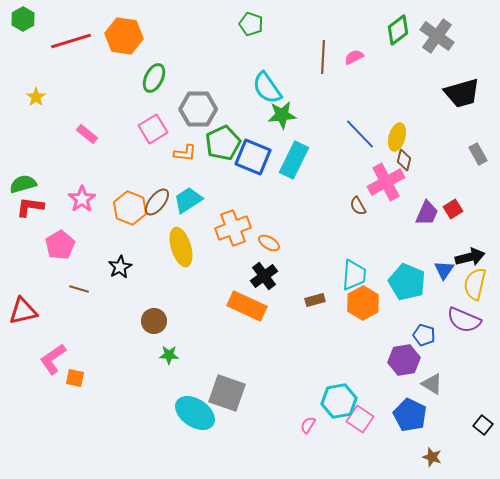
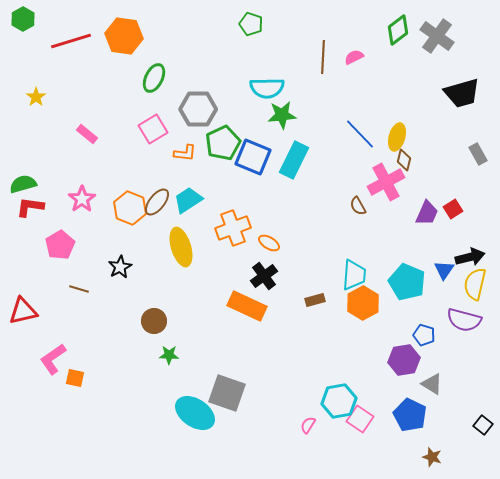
cyan semicircle at (267, 88): rotated 56 degrees counterclockwise
purple semicircle at (464, 320): rotated 8 degrees counterclockwise
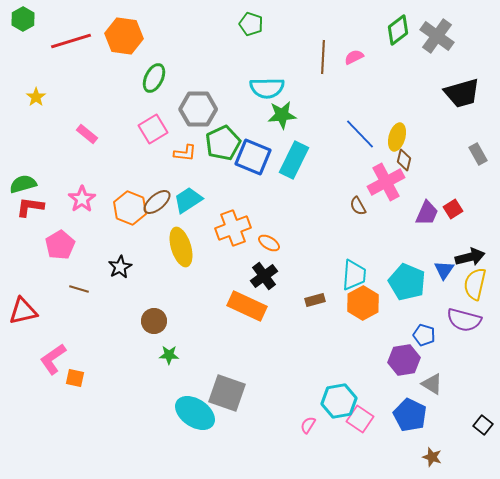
brown ellipse at (157, 202): rotated 12 degrees clockwise
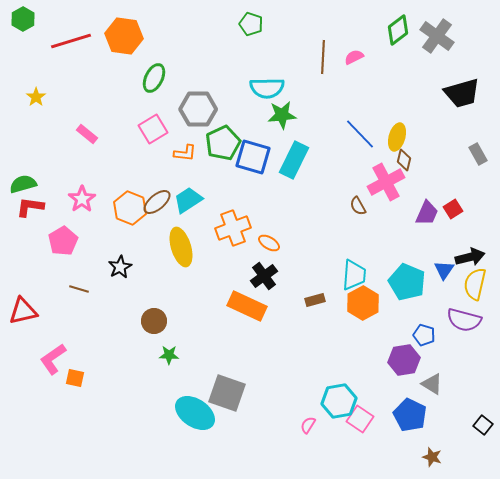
blue square at (253, 157): rotated 6 degrees counterclockwise
pink pentagon at (60, 245): moved 3 px right, 4 px up
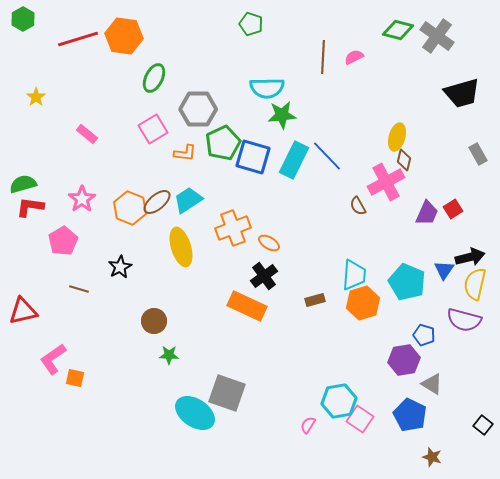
green diamond at (398, 30): rotated 52 degrees clockwise
red line at (71, 41): moved 7 px right, 2 px up
blue line at (360, 134): moved 33 px left, 22 px down
orange hexagon at (363, 303): rotated 12 degrees clockwise
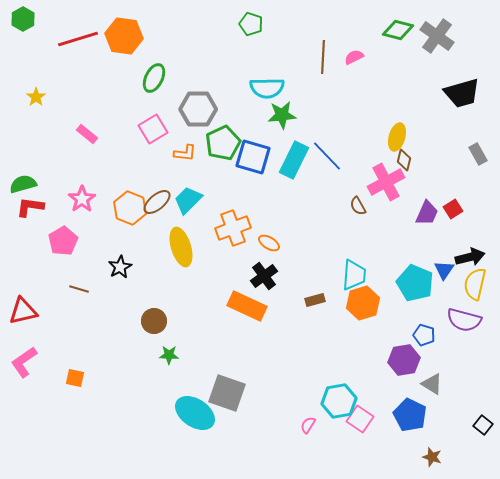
cyan trapezoid at (188, 200): rotated 12 degrees counterclockwise
cyan pentagon at (407, 282): moved 8 px right, 1 px down
pink L-shape at (53, 359): moved 29 px left, 3 px down
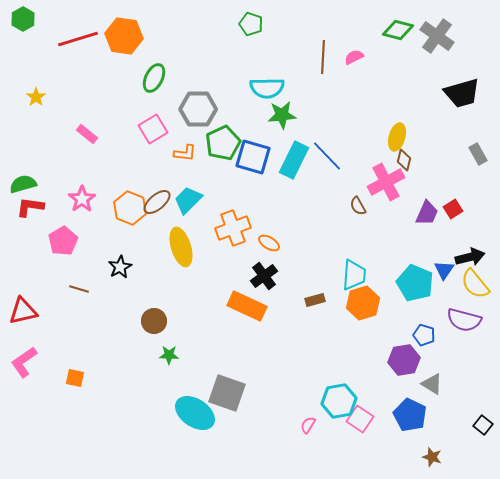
yellow semicircle at (475, 284): rotated 52 degrees counterclockwise
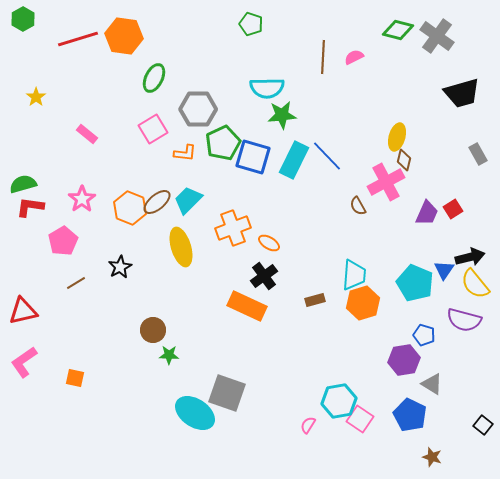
brown line at (79, 289): moved 3 px left, 6 px up; rotated 48 degrees counterclockwise
brown circle at (154, 321): moved 1 px left, 9 px down
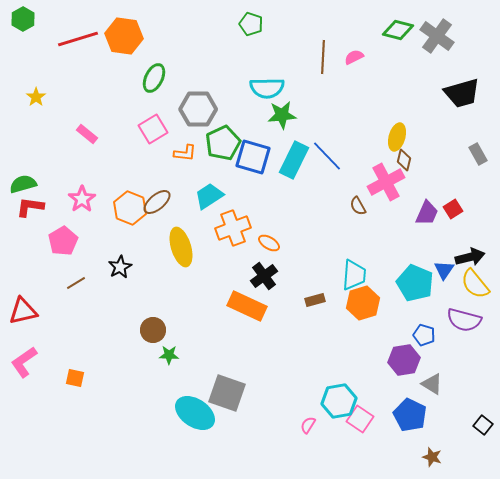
cyan trapezoid at (188, 200): moved 21 px right, 4 px up; rotated 12 degrees clockwise
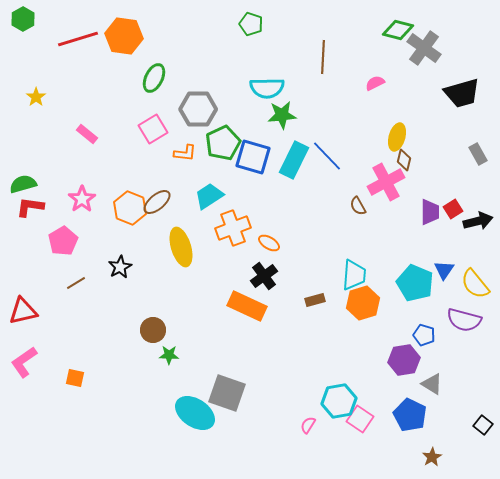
gray cross at (437, 36): moved 13 px left, 12 px down
pink semicircle at (354, 57): moved 21 px right, 26 px down
purple trapezoid at (427, 213): moved 3 px right, 1 px up; rotated 24 degrees counterclockwise
black arrow at (470, 257): moved 8 px right, 36 px up
brown star at (432, 457): rotated 24 degrees clockwise
